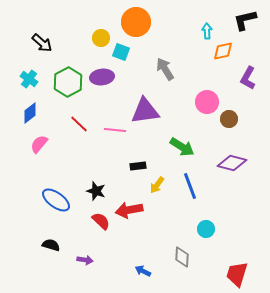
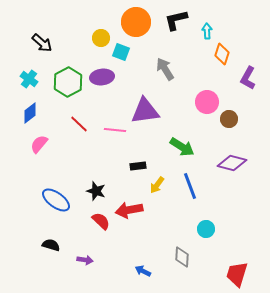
black L-shape: moved 69 px left
orange diamond: moved 1 px left, 3 px down; rotated 60 degrees counterclockwise
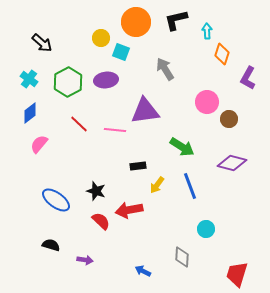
purple ellipse: moved 4 px right, 3 px down
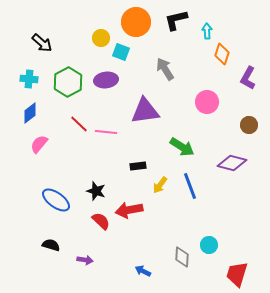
cyan cross: rotated 30 degrees counterclockwise
brown circle: moved 20 px right, 6 px down
pink line: moved 9 px left, 2 px down
yellow arrow: moved 3 px right
cyan circle: moved 3 px right, 16 px down
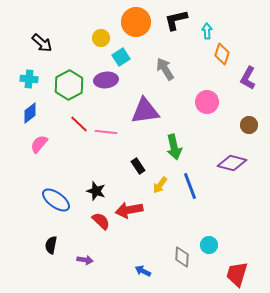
cyan square: moved 5 px down; rotated 36 degrees clockwise
green hexagon: moved 1 px right, 3 px down
green arrow: moved 8 px left; rotated 45 degrees clockwise
black rectangle: rotated 63 degrees clockwise
black semicircle: rotated 96 degrees counterclockwise
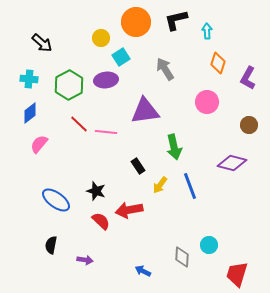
orange diamond: moved 4 px left, 9 px down
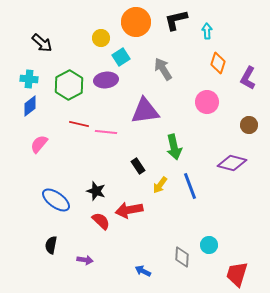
gray arrow: moved 2 px left
blue diamond: moved 7 px up
red line: rotated 30 degrees counterclockwise
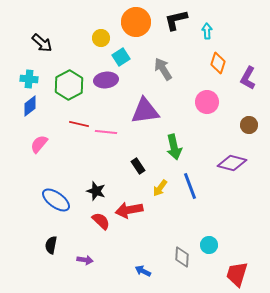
yellow arrow: moved 3 px down
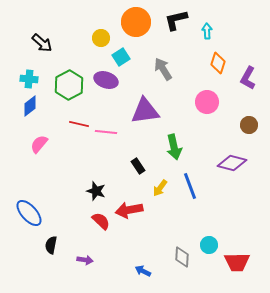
purple ellipse: rotated 25 degrees clockwise
blue ellipse: moved 27 px left, 13 px down; rotated 12 degrees clockwise
red trapezoid: moved 12 px up; rotated 108 degrees counterclockwise
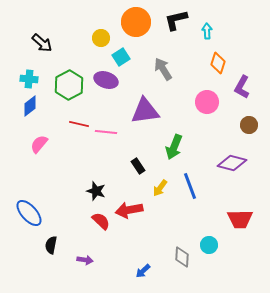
purple L-shape: moved 6 px left, 9 px down
green arrow: rotated 35 degrees clockwise
red trapezoid: moved 3 px right, 43 px up
blue arrow: rotated 70 degrees counterclockwise
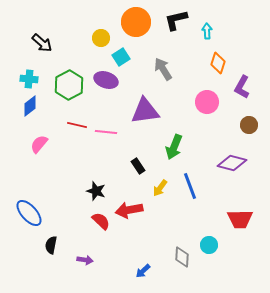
red line: moved 2 px left, 1 px down
